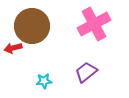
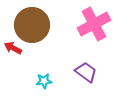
brown circle: moved 1 px up
red arrow: rotated 42 degrees clockwise
purple trapezoid: rotated 75 degrees clockwise
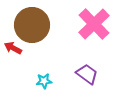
pink cross: rotated 16 degrees counterclockwise
purple trapezoid: moved 1 px right, 2 px down
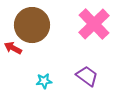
purple trapezoid: moved 2 px down
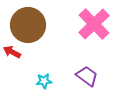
brown circle: moved 4 px left
red arrow: moved 1 px left, 4 px down
